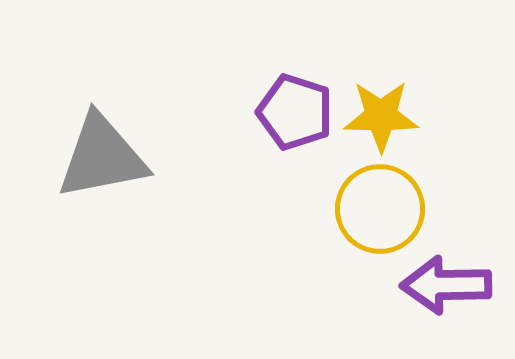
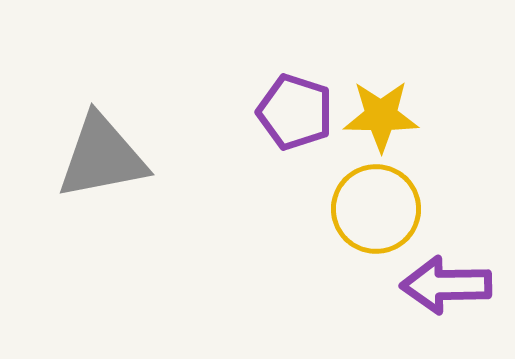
yellow circle: moved 4 px left
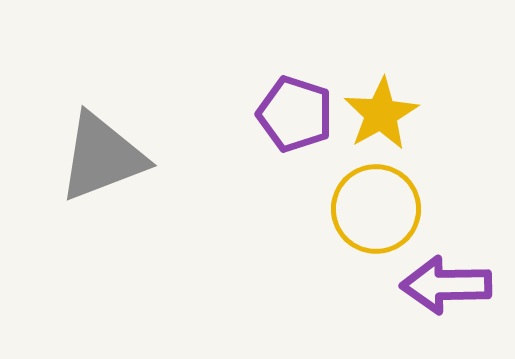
purple pentagon: moved 2 px down
yellow star: moved 2 px up; rotated 30 degrees counterclockwise
gray triangle: rotated 10 degrees counterclockwise
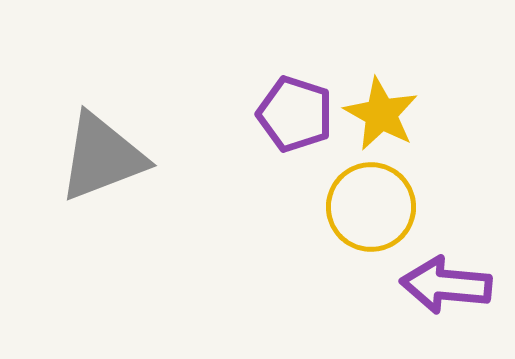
yellow star: rotated 14 degrees counterclockwise
yellow circle: moved 5 px left, 2 px up
purple arrow: rotated 6 degrees clockwise
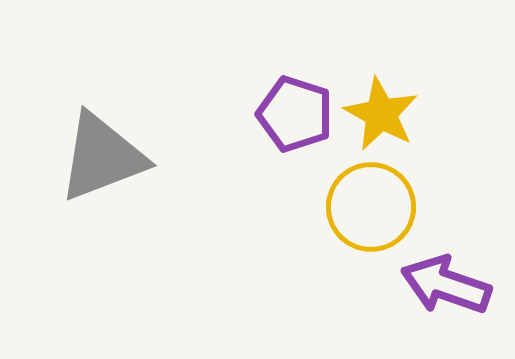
purple arrow: rotated 14 degrees clockwise
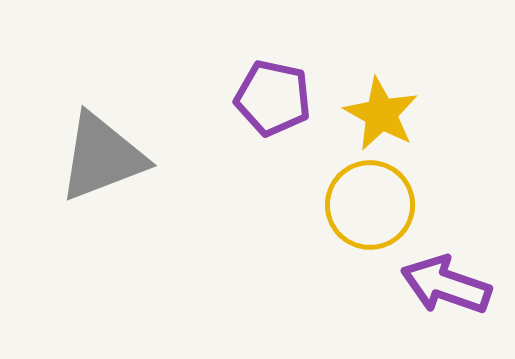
purple pentagon: moved 22 px left, 16 px up; rotated 6 degrees counterclockwise
yellow circle: moved 1 px left, 2 px up
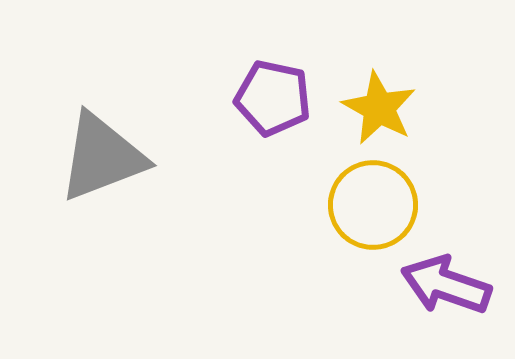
yellow star: moved 2 px left, 6 px up
yellow circle: moved 3 px right
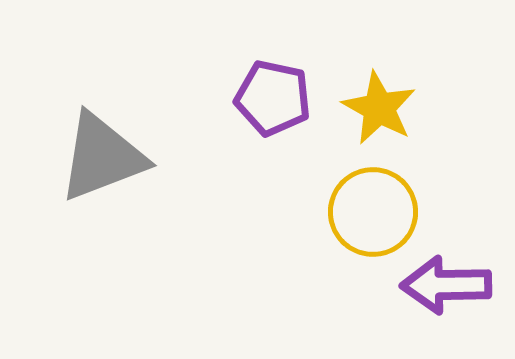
yellow circle: moved 7 px down
purple arrow: rotated 20 degrees counterclockwise
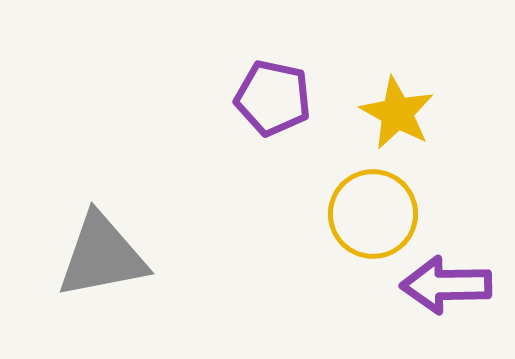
yellow star: moved 18 px right, 5 px down
gray triangle: moved 99 px down; rotated 10 degrees clockwise
yellow circle: moved 2 px down
